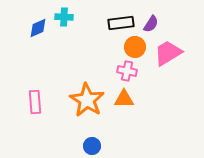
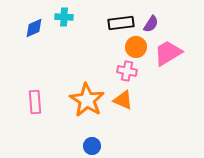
blue diamond: moved 4 px left
orange circle: moved 1 px right
orange triangle: moved 1 px left, 1 px down; rotated 25 degrees clockwise
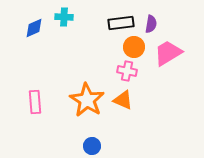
purple semicircle: rotated 24 degrees counterclockwise
orange circle: moved 2 px left
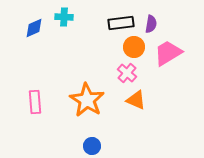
pink cross: moved 2 px down; rotated 30 degrees clockwise
orange triangle: moved 13 px right
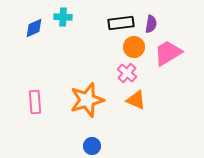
cyan cross: moved 1 px left
orange star: rotated 24 degrees clockwise
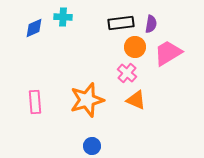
orange circle: moved 1 px right
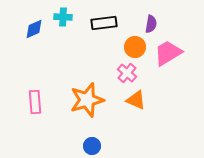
black rectangle: moved 17 px left
blue diamond: moved 1 px down
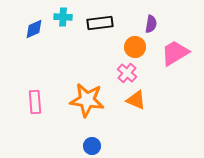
black rectangle: moved 4 px left
pink trapezoid: moved 7 px right
orange star: rotated 24 degrees clockwise
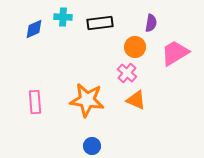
purple semicircle: moved 1 px up
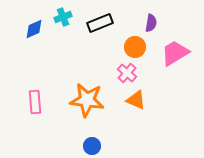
cyan cross: rotated 24 degrees counterclockwise
black rectangle: rotated 15 degrees counterclockwise
